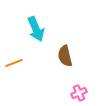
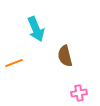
pink cross: rotated 14 degrees clockwise
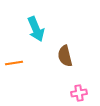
orange line: rotated 12 degrees clockwise
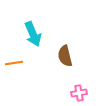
cyan arrow: moved 3 px left, 5 px down
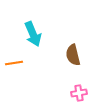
brown semicircle: moved 8 px right, 1 px up
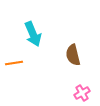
pink cross: moved 3 px right; rotated 21 degrees counterclockwise
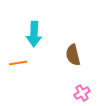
cyan arrow: moved 1 px right; rotated 25 degrees clockwise
orange line: moved 4 px right
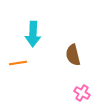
cyan arrow: moved 1 px left
pink cross: rotated 28 degrees counterclockwise
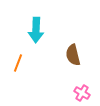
cyan arrow: moved 3 px right, 4 px up
orange line: rotated 60 degrees counterclockwise
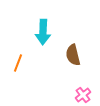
cyan arrow: moved 7 px right, 2 px down
pink cross: moved 1 px right, 2 px down; rotated 21 degrees clockwise
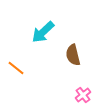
cyan arrow: rotated 45 degrees clockwise
orange line: moved 2 px left, 5 px down; rotated 72 degrees counterclockwise
